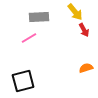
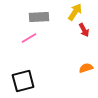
yellow arrow: rotated 108 degrees counterclockwise
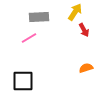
black square: rotated 15 degrees clockwise
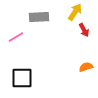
pink line: moved 13 px left, 1 px up
orange semicircle: moved 1 px up
black square: moved 1 px left, 3 px up
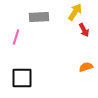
pink line: rotated 42 degrees counterclockwise
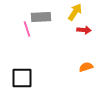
gray rectangle: moved 2 px right
red arrow: rotated 56 degrees counterclockwise
pink line: moved 11 px right, 8 px up; rotated 35 degrees counterclockwise
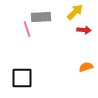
yellow arrow: rotated 12 degrees clockwise
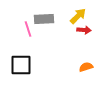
yellow arrow: moved 3 px right, 4 px down
gray rectangle: moved 3 px right, 2 px down
pink line: moved 1 px right
black square: moved 1 px left, 13 px up
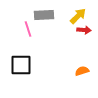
gray rectangle: moved 4 px up
orange semicircle: moved 4 px left, 4 px down
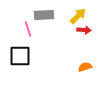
black square: moved 1 px left, 9 px up
orange semicircle: moved 3 px right, 4 px up
